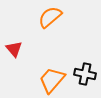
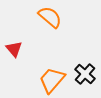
orange semicircle: rotated 80 degrees clockwise
black cross: rotated 30 degrees clockwise
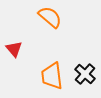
orange trapezoid: moved 4 px up; rotated 48 degrees counterclockwise
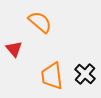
orange semicircle: moved 10 px left, 5 px down
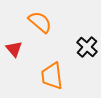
black cross: moved 2 px right, 27 px up
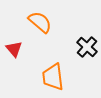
orange trapezoid: moved 1 px right, 1 px down
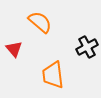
black cross: rotated 20 degrees clockwise
orange trapezoid: moved 2 px up
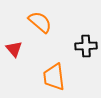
black cross: moved 1 px left, 1 px up; rotated 25 degrees clockwise
orange trapezoid: moved 1 px right, 2 px down
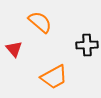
black cross: moved 1 px right, 1 px up
orange trapezoid: rotated 112 degrees counterclockwise
